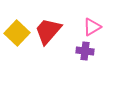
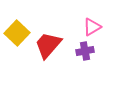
red trapezoid: moved 14 px down
purple cross: rotated 18 degrees counterclockwise
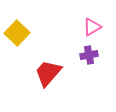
red trapezoid: moved 28 px down
purple cross: moved 4 px right, 4 px down
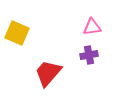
pink triangle: rotated 24 degrees clockwise
yellow square: rotated 20 degrees counterclockwise
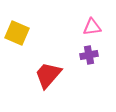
red trapezoid: moved 2 px down
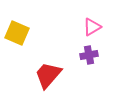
pink triangle: rotated 24 degrees counterclockwise
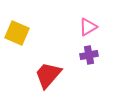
pink triangle: moved 4 px left
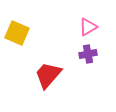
purple cross: moved 1 px left, 1 px up
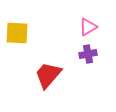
yellow square: rotated 20 degrees counterclockwise
